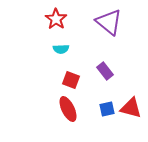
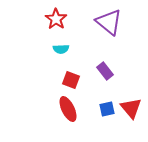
red triangle: rotated 35 degrees clockwise
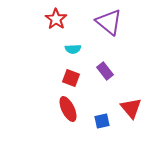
cyan semicircle: moved 12 px right
red square: moved 2 px up
blue square: moved 5 px left, 12 px down
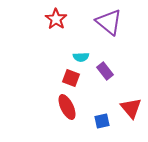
cyan semicircle: moved 8 px right, 8 px down
red ellipse: moved 1 px left, 2 px up
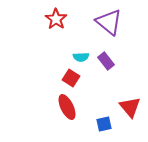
purple rectangle: moved 1 px right, 10 px up
red square: rotated 12 degrees clockwise
red triangle: moved 1 px left, 1 px up
blue square: moved 2 px right, 3 px down
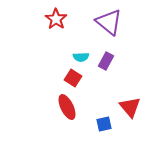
purple rectangle: rotated 66 degrees clockwise
red square: moved 2 px right
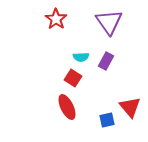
purple triangle: rotated 16 degrees clockwise
blue square: moved 3 px right, 4 px up
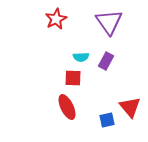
red star: rotated 10 degrees clockwise
red square: rotated 30 degrees counterclockwise
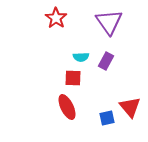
red star: moved 1 px up; rotated 10 degrees counterclockwise
blue square: moved 2 px up
